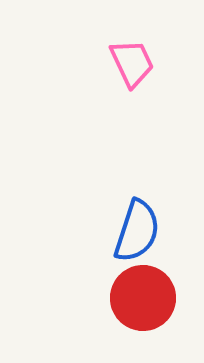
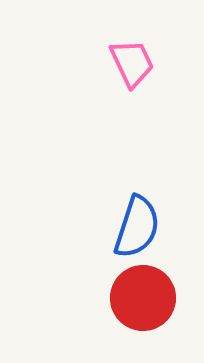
blue semicircle: moved 4 px up
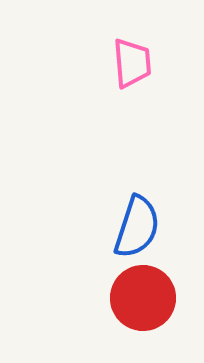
pink trapezoid: rotated 20 degrees clockwise
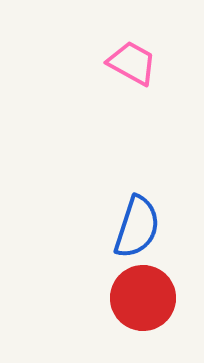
pink trapezoid: rotated 56 degrees counterclockwise
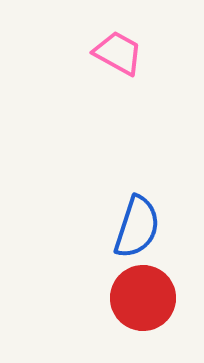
pink trapezoid: moved 14 px left, 10 px up
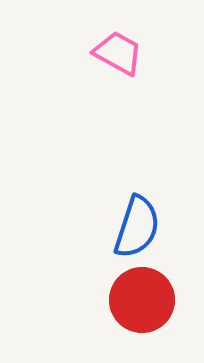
red circle: moved 1 px left, 2 px down
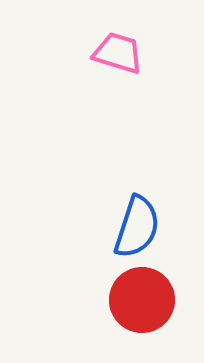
pink trapezoid: rotated 12 degrees counterclockwise
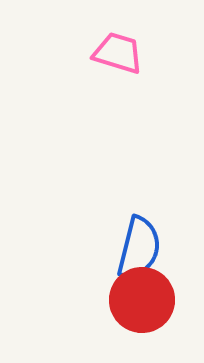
blue semicircle: moved 2 px right, 21 px down; rotated 4 degrees counterclockwise
